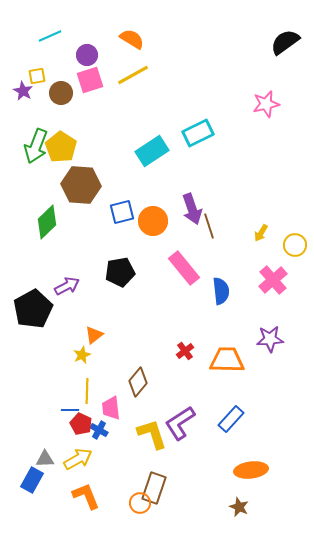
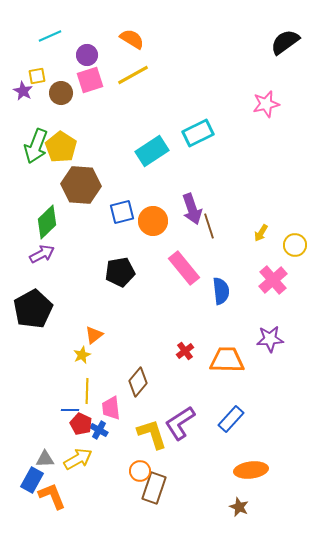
purple arrow at (67, 286): moved 25 px left, 32 px up
orange L-shape at (86, 496): moved 34 px left
orange circle at (140, 503): moved 32 px up
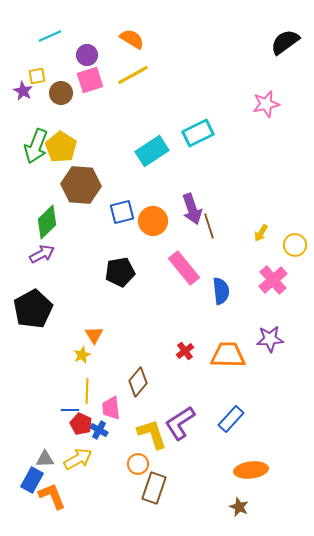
orange triangle at (94, 335): rotated 24 degrees counterclockwise
orange trapezoid at (227, 360): moved 1 px right, 5 px up
orange circle at (140, 471): moved 2 px left, 7 px up
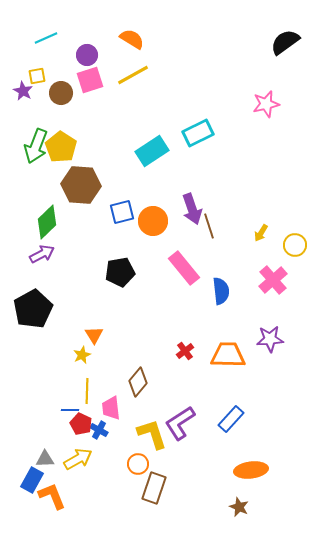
cyan line at (50, 36): moved 4 px left, 2 px down
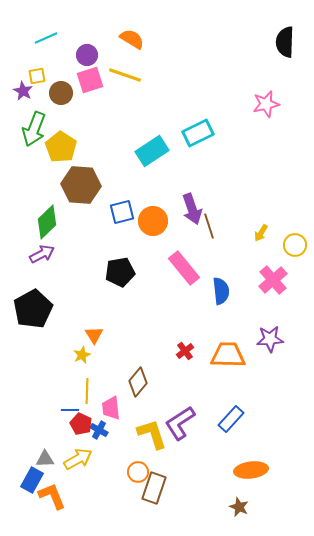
black semicircle at (285, 42): rotated 52 degrees counterclockwise
yellow line at (133, 75): moved 8 px left; rotated 48 degrees clockwise
green arrow at (36, 146): moved 2 px left, 17 px up
orange circle at (138, 464): moved 8 px down
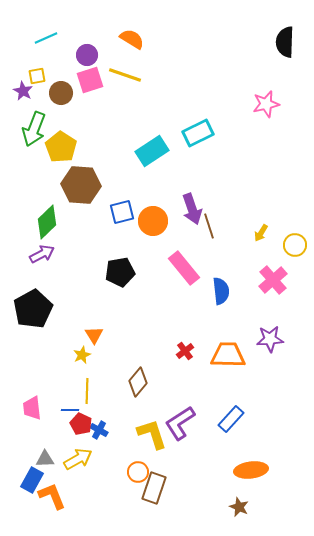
pink trapezoid at (111, 408): moved 79 px left
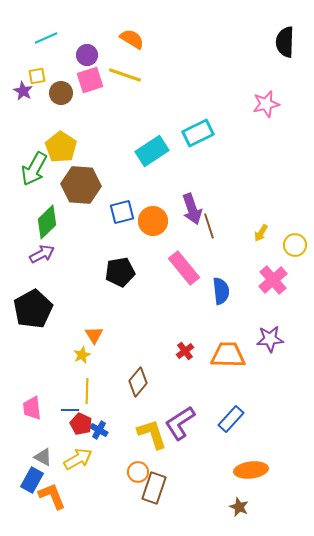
green arrow at (34, 129): moved 40 px down; rotated 8 degrees clockwise
gray triangle at (45, 459): moved 2 px left, 2 px up; rotated 30 degrees clockwise
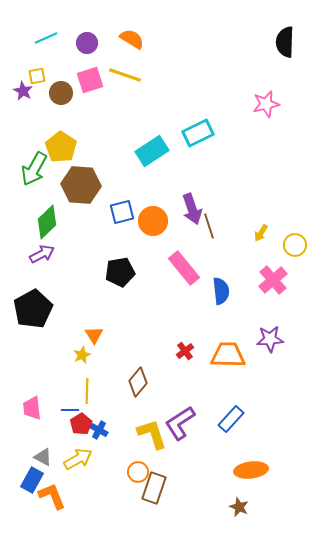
purple circle at (87, 55): moved 12 px up
red pentagon at (81, 424): rotated 15 degrees clockwise
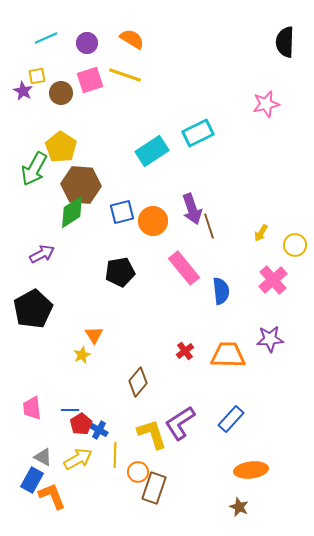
green diamond at (47, 222): moved 25 px right, 10 px up; rotated 12 degrees clockwise
yellow line at (87, 391): moved 28 px right, 64 px down
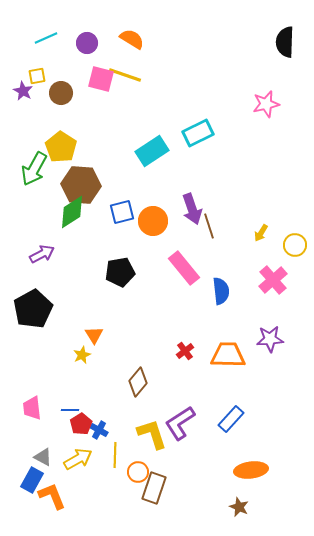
pink square at (90, 80): moved 11 px right, 1 px up; rotated 32 degrees clockwise
